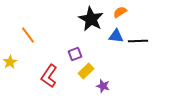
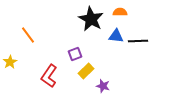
orange semicircle: rotated 32 degrees clockwise
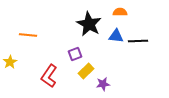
black star: moved 2 px left, 5 px down
orange line: rotated 48 degrees counterclockwise
purple star: moved 2 px up; rotated 24 degrees counterclockwise
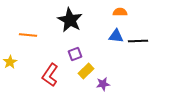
black star: moved 19 px left, 4 px up
red L-shape: moved 1 px right, 1 px up
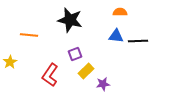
black star: rotated 15 degrees counterclockwise
orange line: moved 1 px right
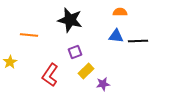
purple square: moved 2 px up
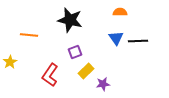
blue triangle: moved 2 px down; rotated 49 degrees clockwise
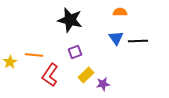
orange line: moved 5 px right, 20 px down
yellow rectangle: moved 4 px down
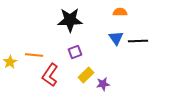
black star: rotated 15 degrees counterclockwise
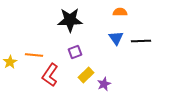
black line: moved 3 px right
purple star: moved 1 px right; rotated 16 degrees counterclockwise
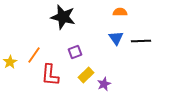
black star: moved 7 px left, 3 px up; rotated 15 degrees clockwise
orange line: rotated 60 degrees counterclockwise
red L-shape: rotated 30 degrees counterclockwise
